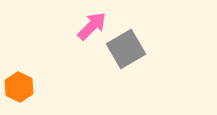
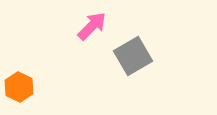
gray square: moved 7 px right, 7 px down
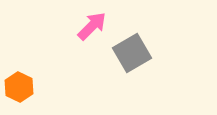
gray square: moved 1 px left, 3 px up
